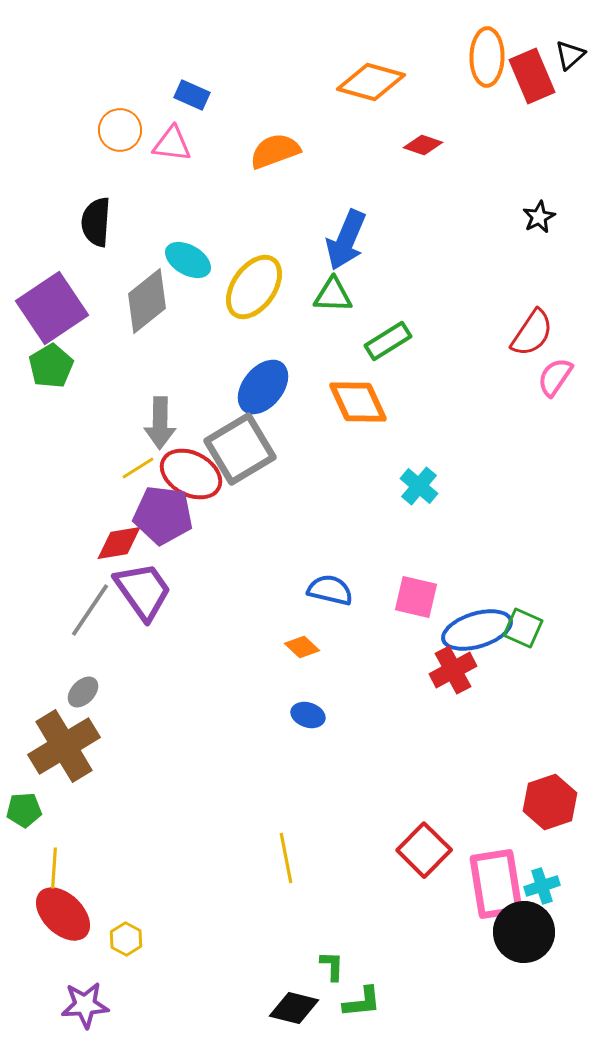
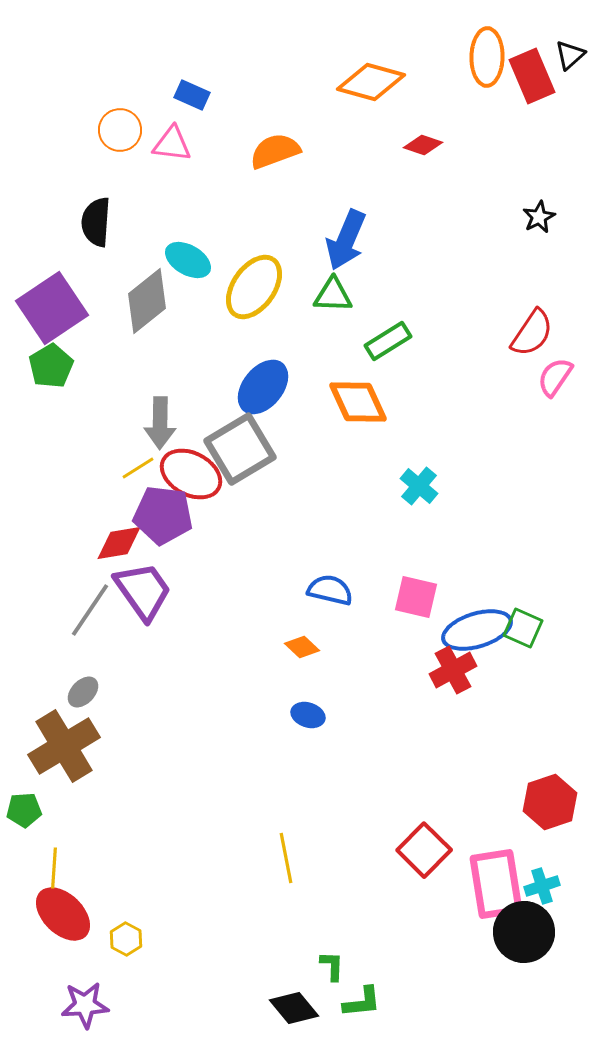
black diamond at (294, 1008): rotated 36 degrees clockwise
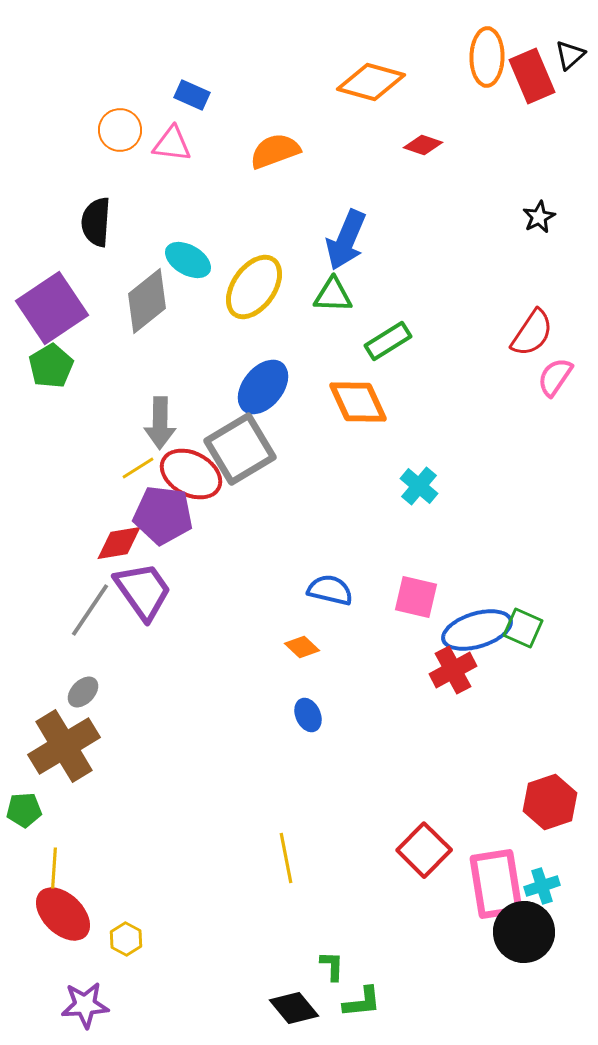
blue ellipse at (308, 715): rotated 48 degrees clockwise
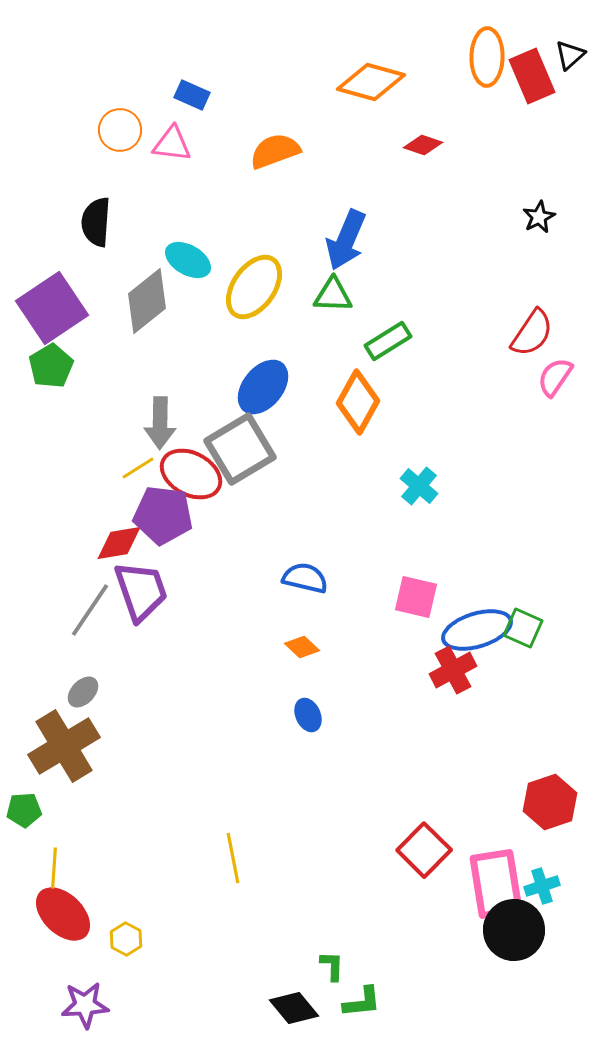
orange diamond at (358, 402): rotated 54 degrees clockwise
blue semicircle at (330, 590): moved 25 px left, 12 px up
purple trapezoid at (143, 591): moved 2 px left; rotated 16 degrees clockwise
yellow line at (286, 858): moved 53 px left
black circle at (524, 932): moved 10 px left, 2 px up
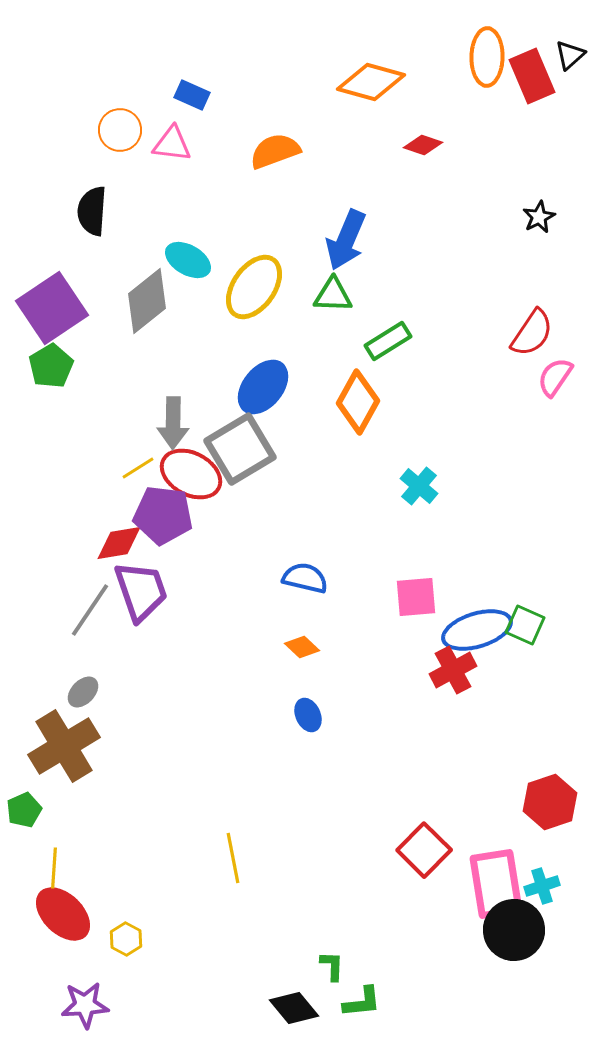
black semicircle at (96, 222): moved 4 px left, 11 px up
gray arrow at (160, 423): moved 13 px right
pink square at (416, 597): rotated 18 degrees counterclockwise
green square at (523, 628): moved 2 px right, 3 px up
green pentagon at (24, 810): rotated 20 degrees counterclockwise
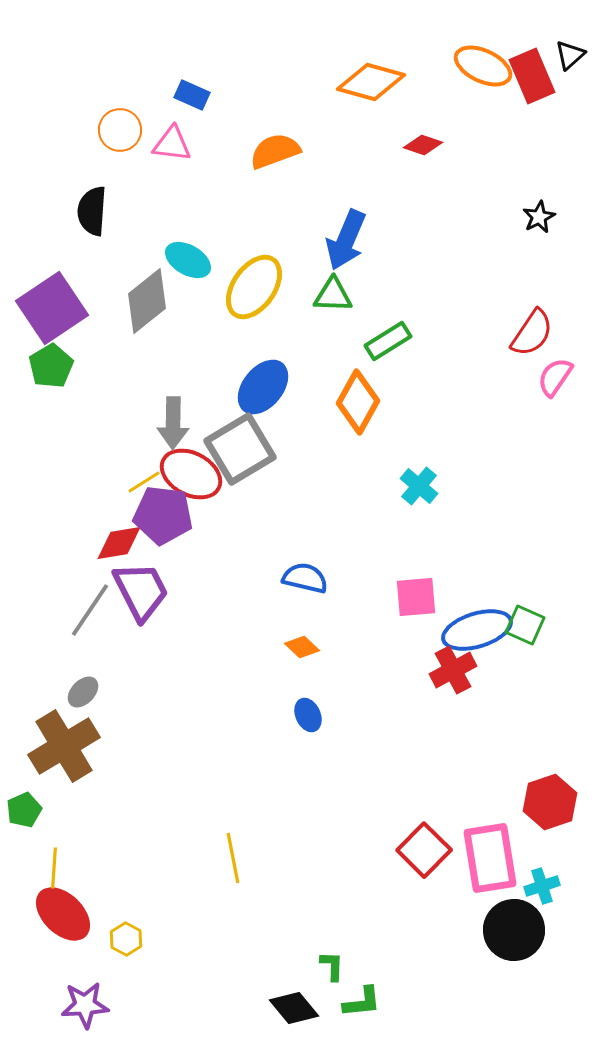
orange ellipse at (487, 57): moved 4 px left, 9 px down; rotated 66 degrees counterclockwise
yellow line at (138, 468): moved 6 px right, 14 px down
purple trapezoid at (141, 591): rotated 8 degrees counterclockwise
pink rectangle at (496, 884): moved 6 px left, 26 px up
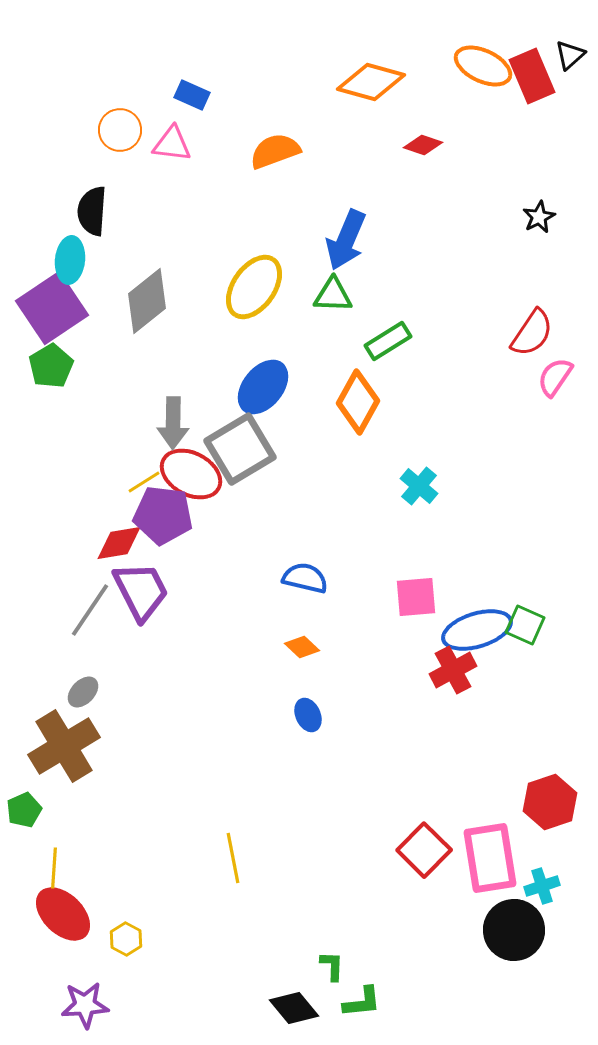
cyan ellipse at (188, 260): moved 118 px left; rotated 66 degrees clockwise
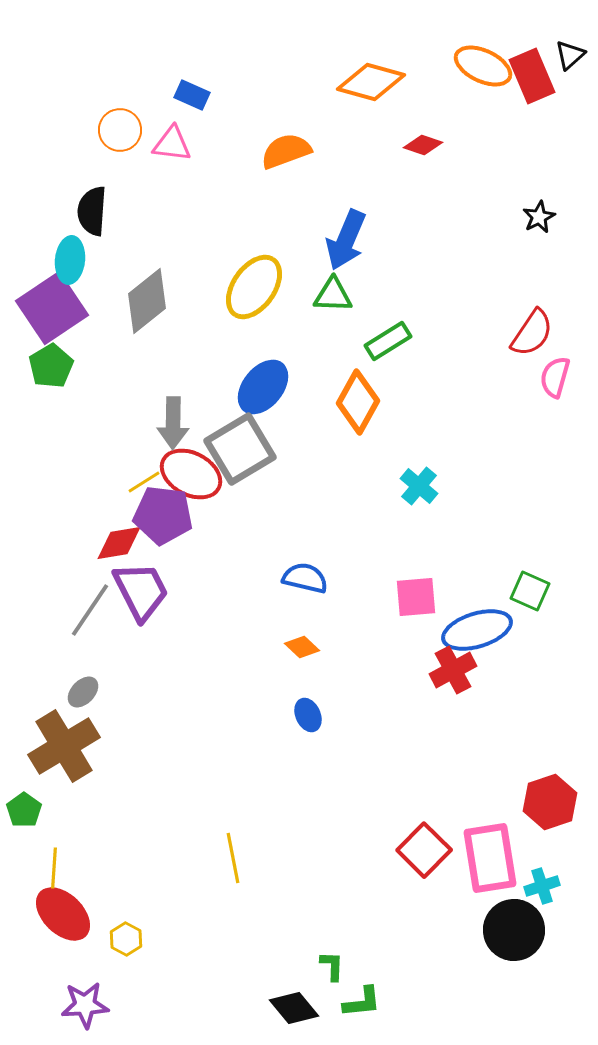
orange semicircle at (275, 151): moved 11 px right
pink semicircle at (555, 377): rotated 18 degrees counterclockwise
green square at (525, 625): moved 5 px right, 34 px up
green pentagon at (24, 810): rotated 12 degrees counterclockwise
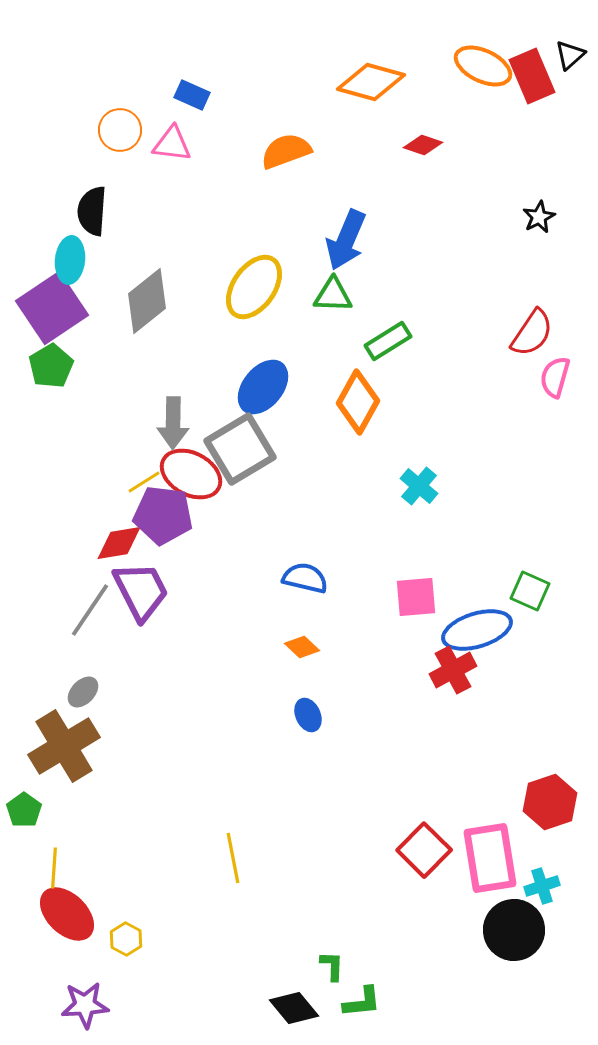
red ellipse at (63, 914): moved 4 px right
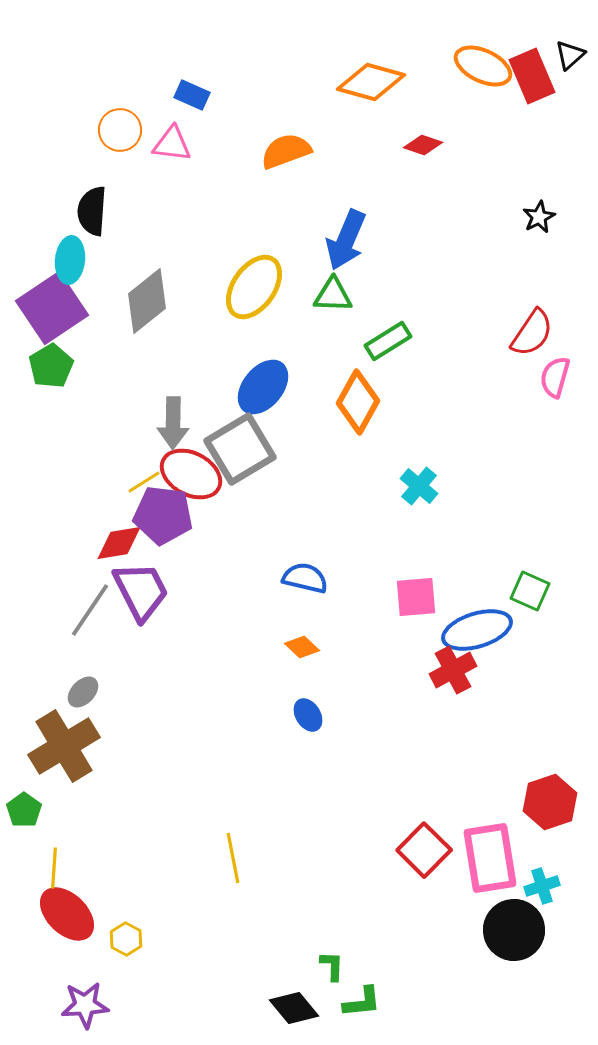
blue ellipse at (308, 715): rotated 8 degrees counterclockwise
